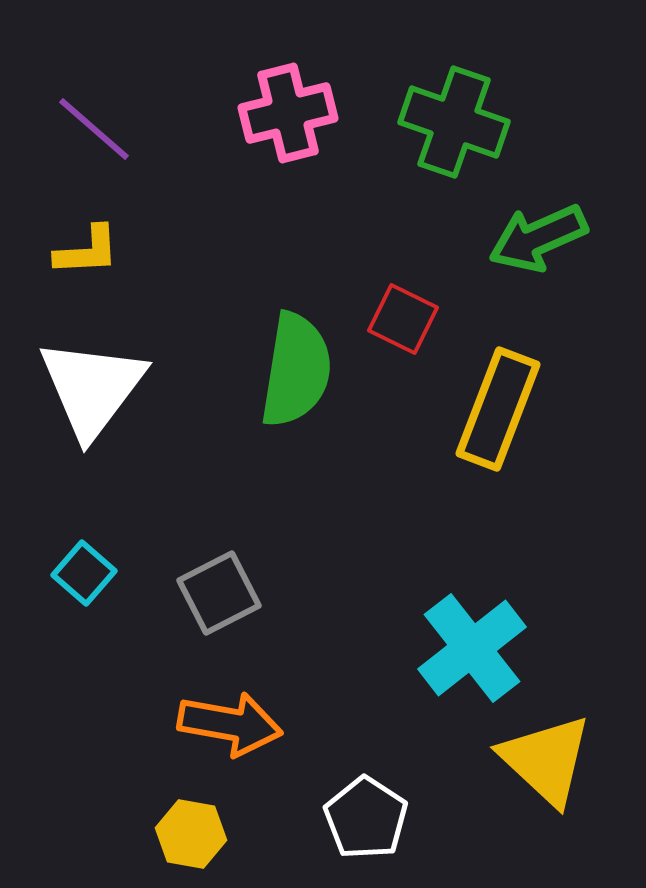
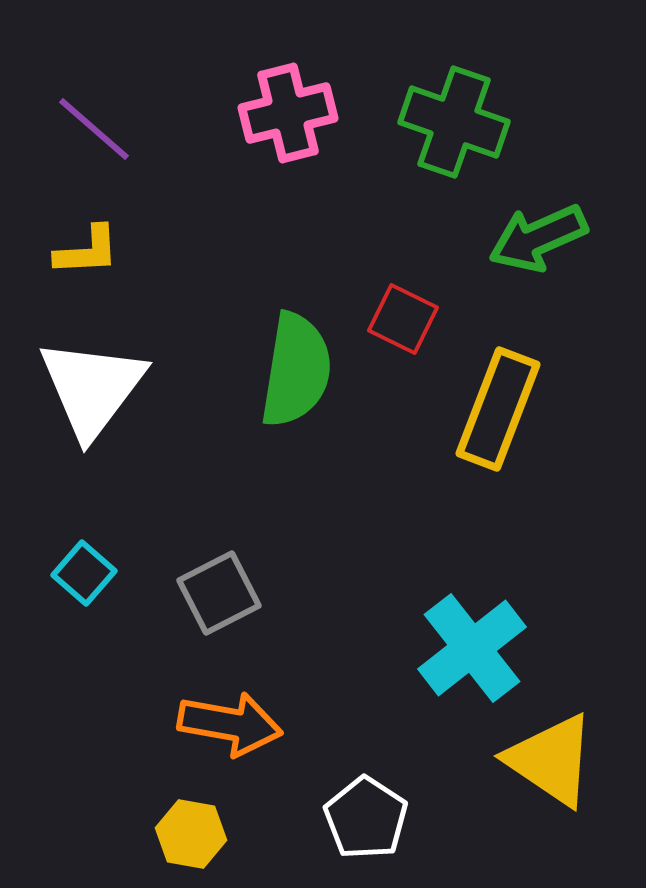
yellow triangle: moved 5 px right; rotated 9 degrees counterclockwise
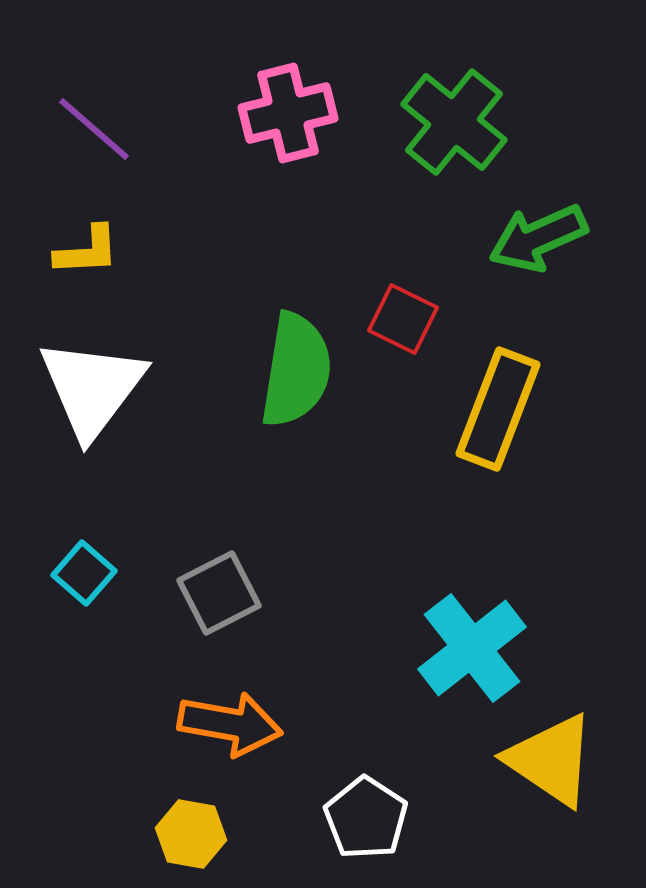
green cross: rotated 20 degrees clockwise
